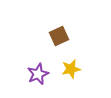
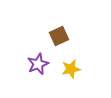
purple star: moved 10 px up
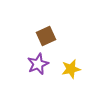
brown square: moved 13 px left
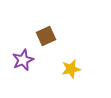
purple star: moved 15 px left, 4 px up
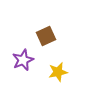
yellow star: moved 13 px left, 3 px down
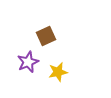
purple star: moved 5 px right, 2 px down
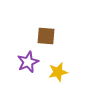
brown square: rotated 30 degrees clockwise
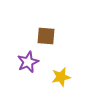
yellow star: moved 3 px right, 5 px down
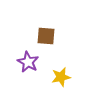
purple star: rotated 20 degrees counterclockwise
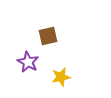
brown square: moved 2 px right; rotated 18 degrees counterclockwise
